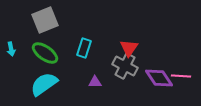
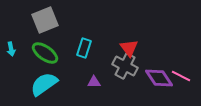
red triangle: rotated 12 degrees counterclockwise
pink line: rotated 24 degrees clockwise
purple triangle: moved 1 px left
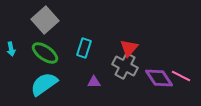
gray square: rotated 20 degrees counterclockwise
red triangle: rotated 18 degrees clockwise
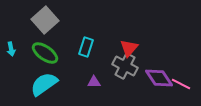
cyan rectangle: moved 2 px right, 1 px up
pink line: moved 8 px down
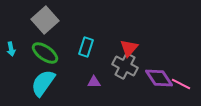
cyan semicircle: moved 1 px left, 1 px up; rotated 20 degrees counterclockwise
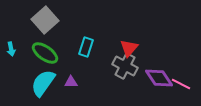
purple triangle: moved 23 px left
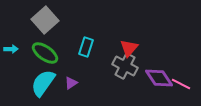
cyan arrow: rotated 80 degrees counterclockwise
purple triangle: moved 1 px down; rotated 32 degrees counterclockwise
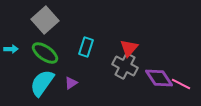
cyan semicircle: moved 1 px left
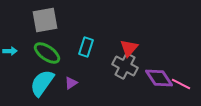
gray square: rotated 32 degrees clockwise
cyan arrow: moved 1 px left, 2 px down
green ellipse: moved 2 px right
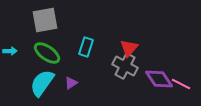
purple diamond: moved 1 px down
